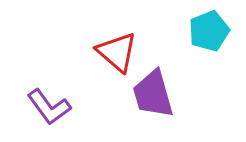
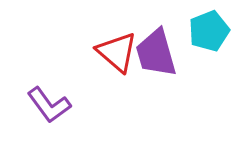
purple trapezoid: moved 3 px right, 41 px up
purple L-shape: moved 2 px up
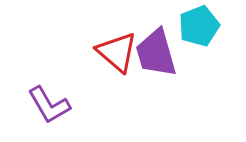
cyan pentagon: moved 10 px left, 5 px up
purple L-shape: rotated 6 degrees clockwise
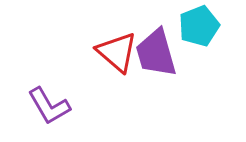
purple L-shape: moved 1 px down
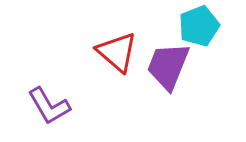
purple trapezoid: moved 12 px right, 13 px down; rotated 38 degrees clockwise
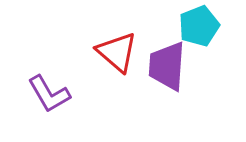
purple trapezoid: moved 1 px left; rotated 18 degrees counterclockwise
purple L-shape: moved 12 px up
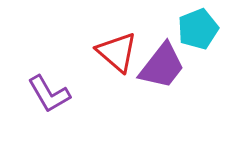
cyan pentagon: moved 1 px left, 3 px down
purple trapezoid: moved 5 px left; rotated 146 degrees counterclockwise
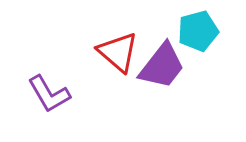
cyan pentagon: moved 2 px down; rotated 6 degrees clockwise
red triangle: moved 1 px right
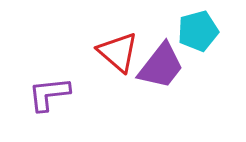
purple trapezoid: moved 1 px left
purple L-shape: rotated 114 degrees clockwise
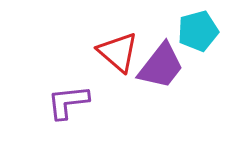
purple L-shape: moved 19 px right, 8 px down
